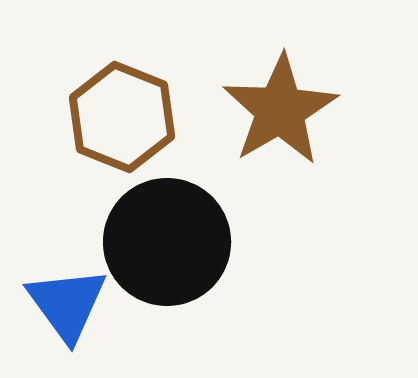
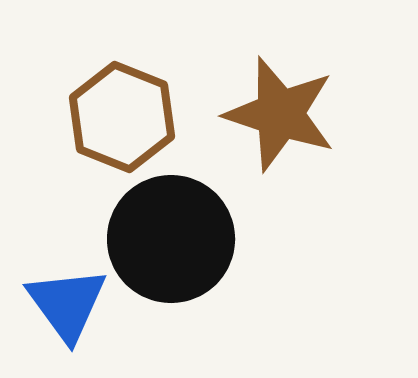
brown star: moved 4 px down; rotated 24 degrees counterclockwise
black circle: moved 4 px right, 3 px up
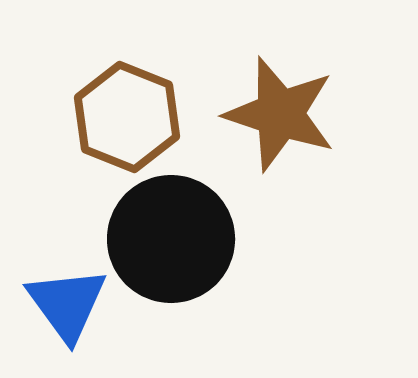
brown hexagon: moved 5 px right
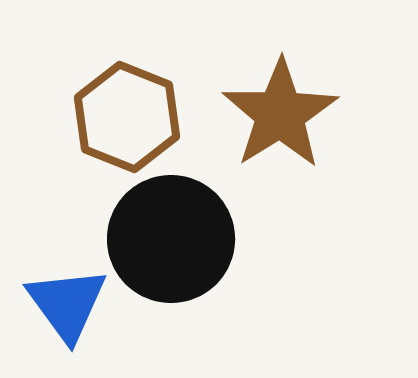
brown star: rotated 22 degrees clockwise
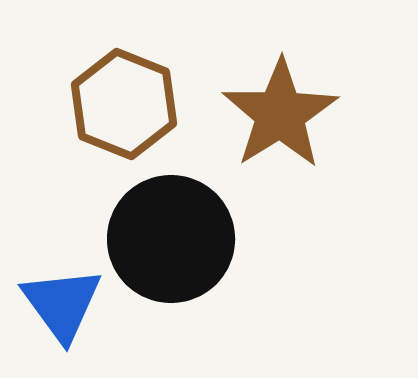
brown hexagon: moved 3 px left, 13 px up
blue triangle: moved 5 px left
